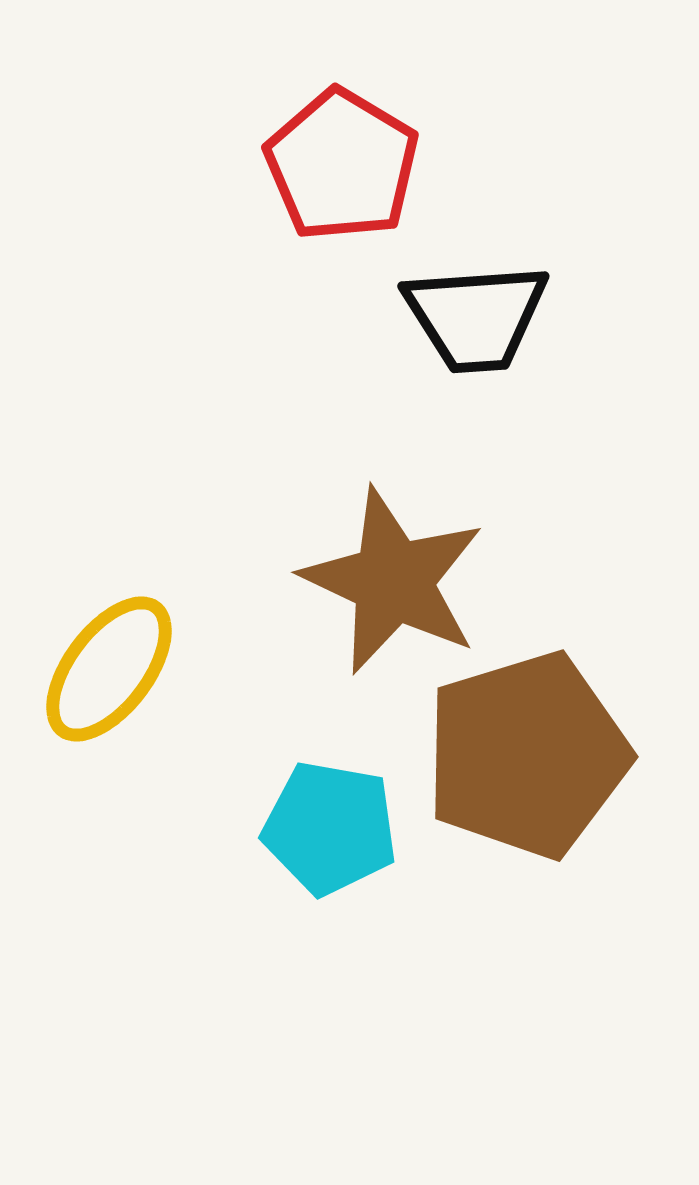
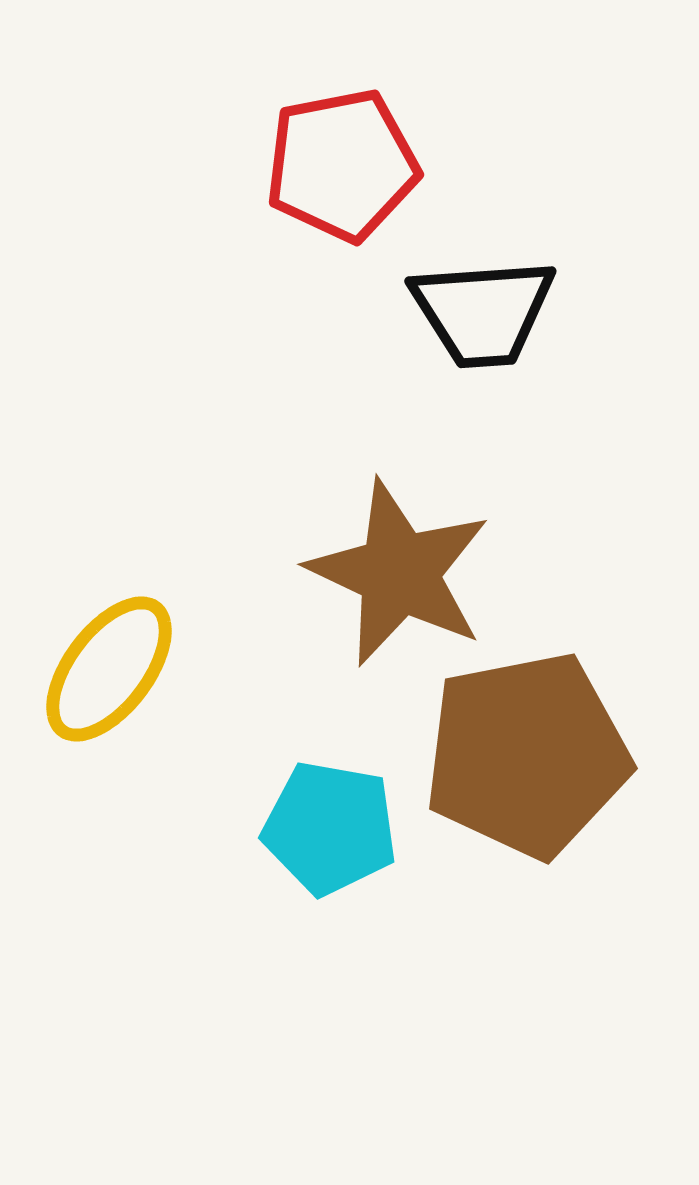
red pentagon: rotated 30 degrees clockwise
black trapezoid: moved 7 px right, 5 px up
brown star: moved 6 px right, 8 px up
brown pentagon: rotated 6 degrees clockwise
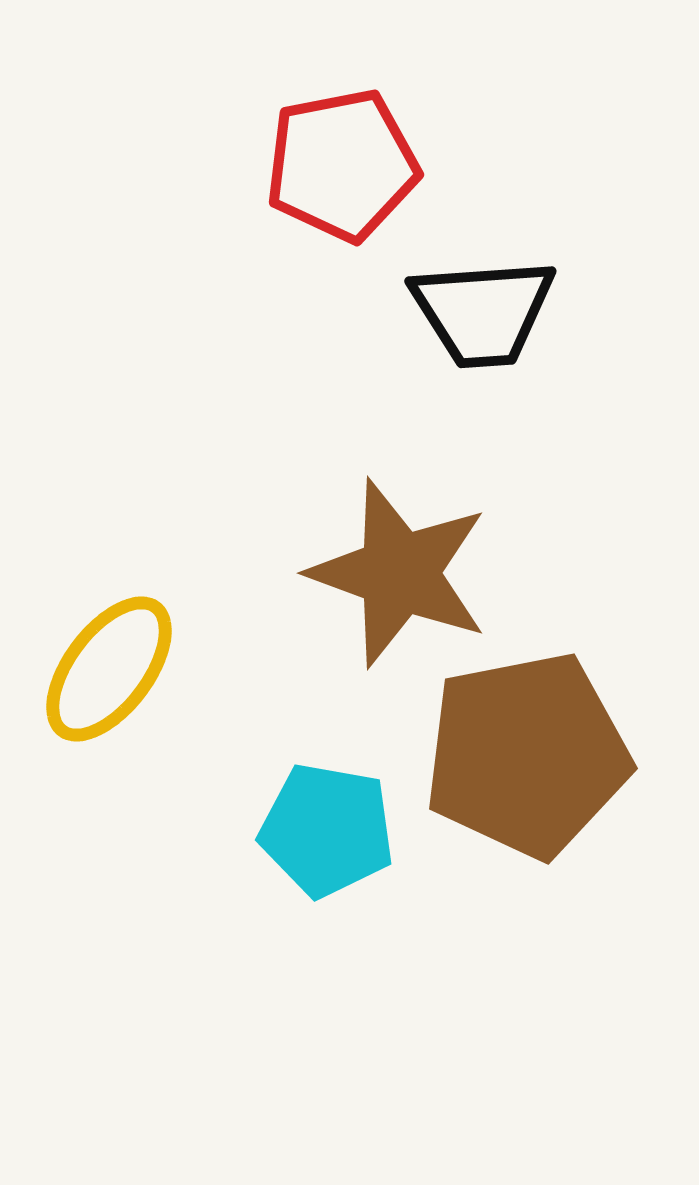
brown star: rotated 5 degrees counterclockwise
cyan pentagon: moved 3 px left, 2 px down
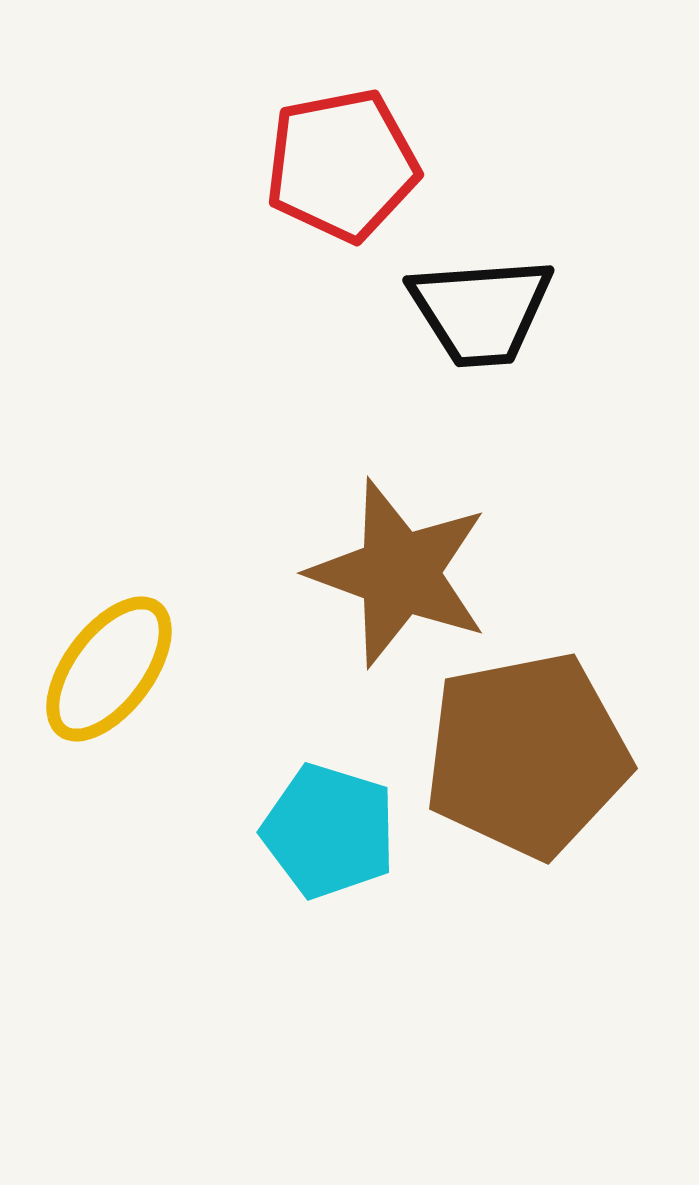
black trapezoid: moved 2 px left, 1 px up
cyan pentagon: moved 2 px right, 1 px down; rotated 7 degrees clockwise
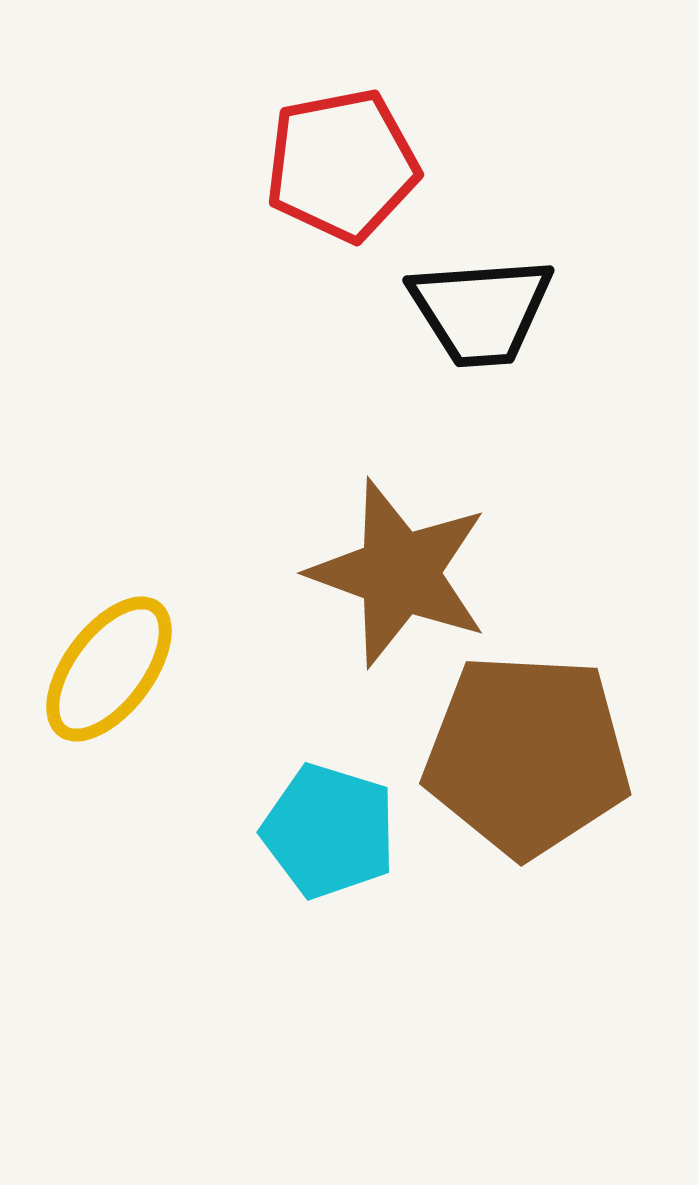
brown pentagon: rotated 14 degrees clockwise
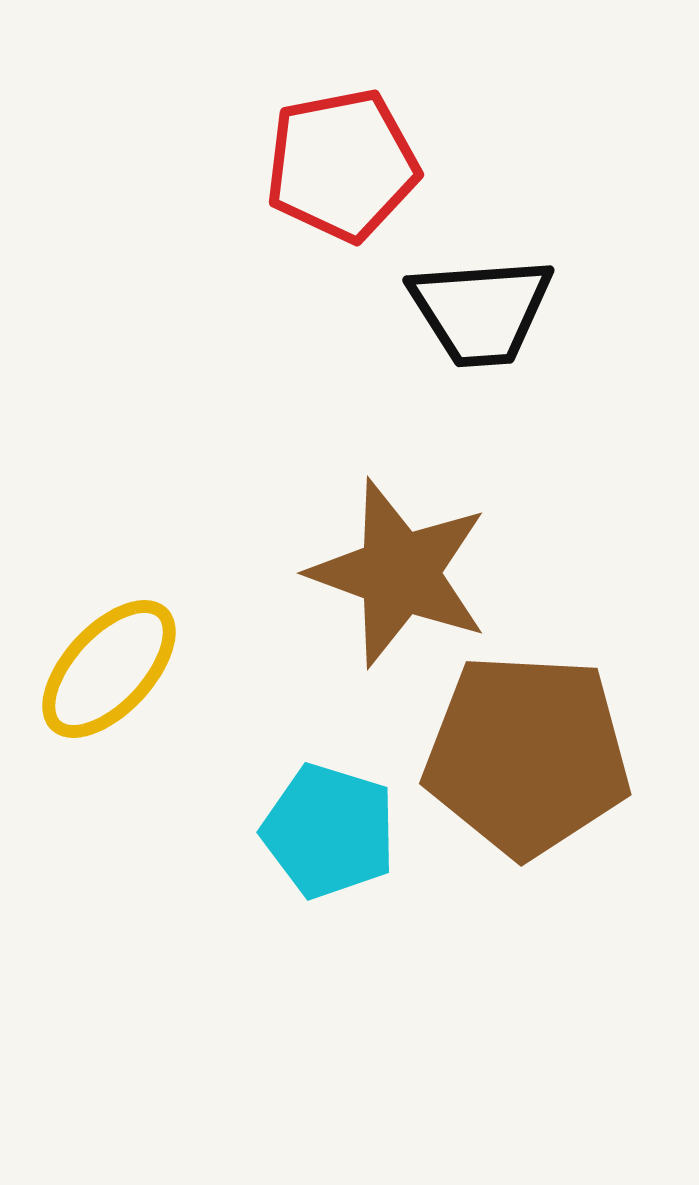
yellow ellipse: rotated 6 degrees clockwise
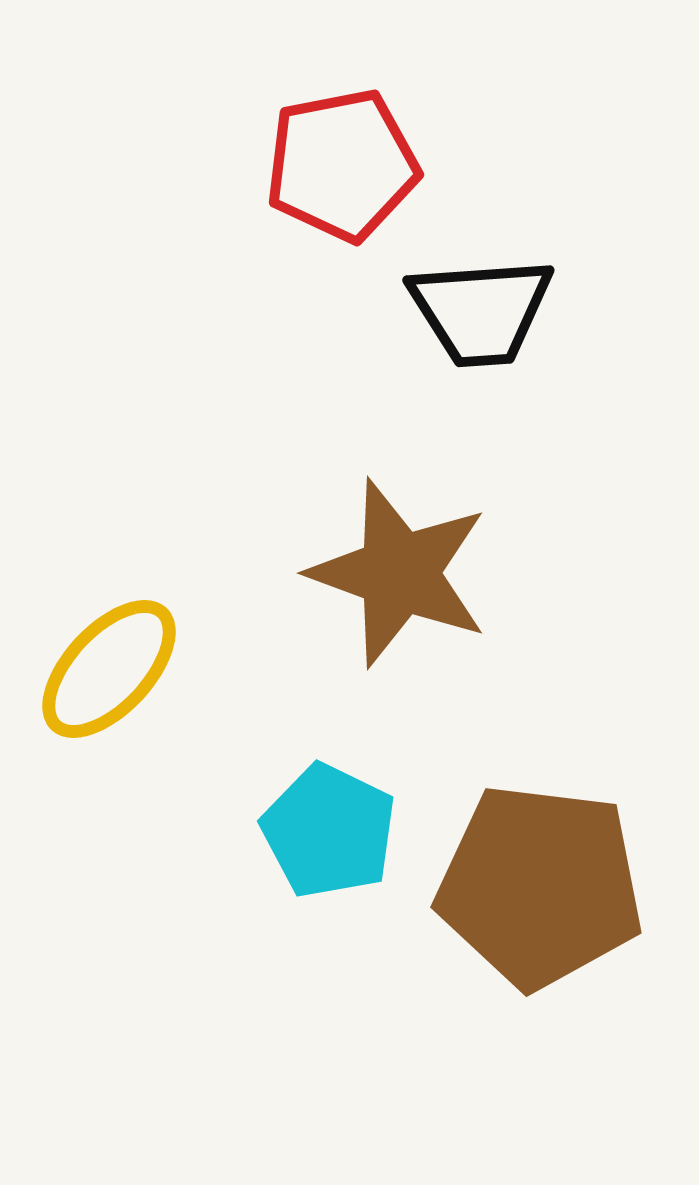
brown pentagon: moved 13 px right, 131 px down; rotated 4 degrees clockwise
cyan pentagon: rotated 9 degrees clockwise
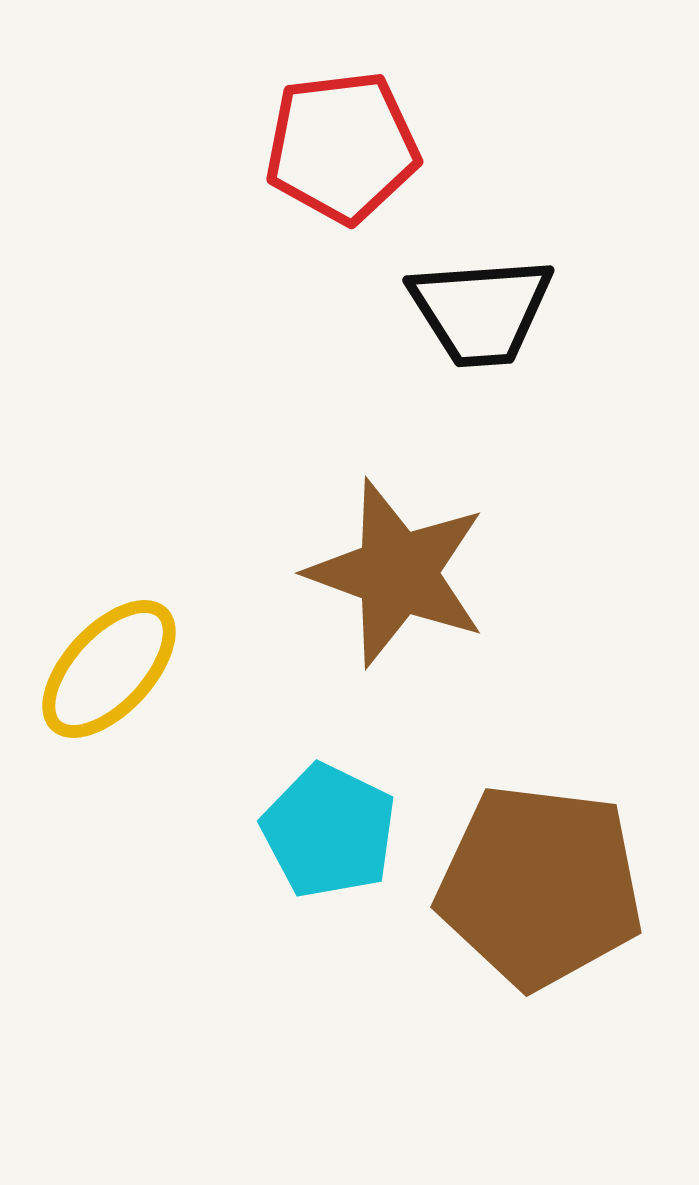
red pentagon: moved 18 px up; rotated 4 degrees clockwise
brown star: moved 2 px left
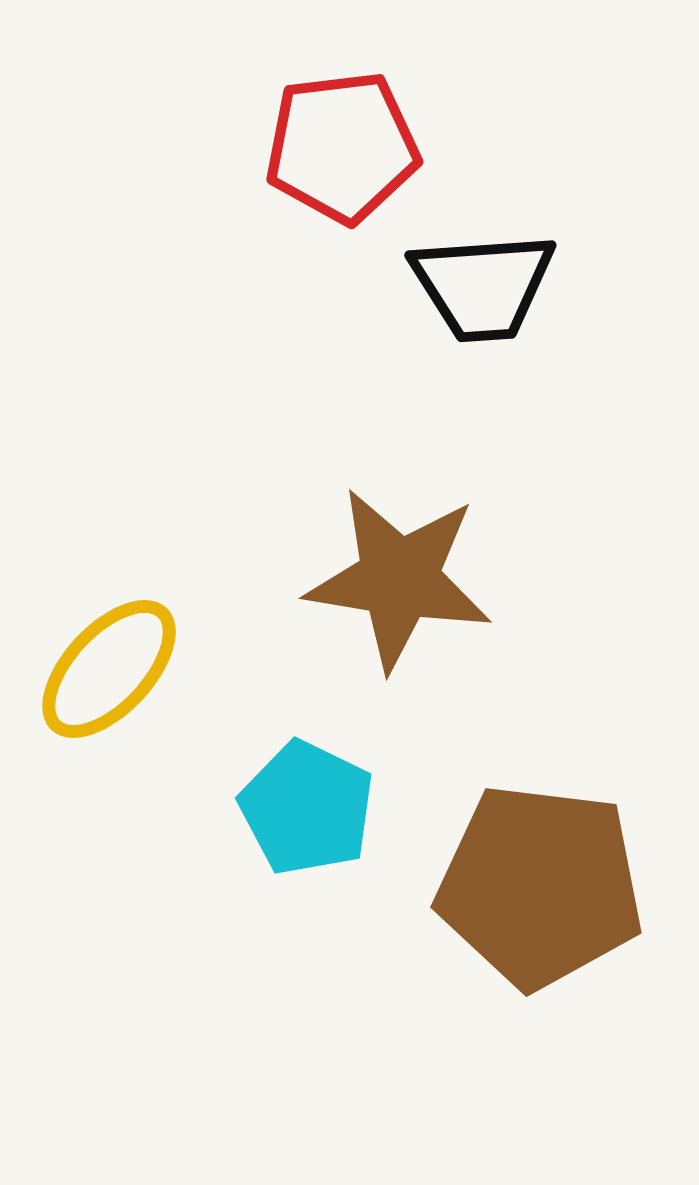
black trapezoid: moved 2 px right, 25 px up
brown star: moved 2 px right, 6 px down; rotated 11 degrees counterclockwise
cyan pentagon: moved 22 px left, 23 px up
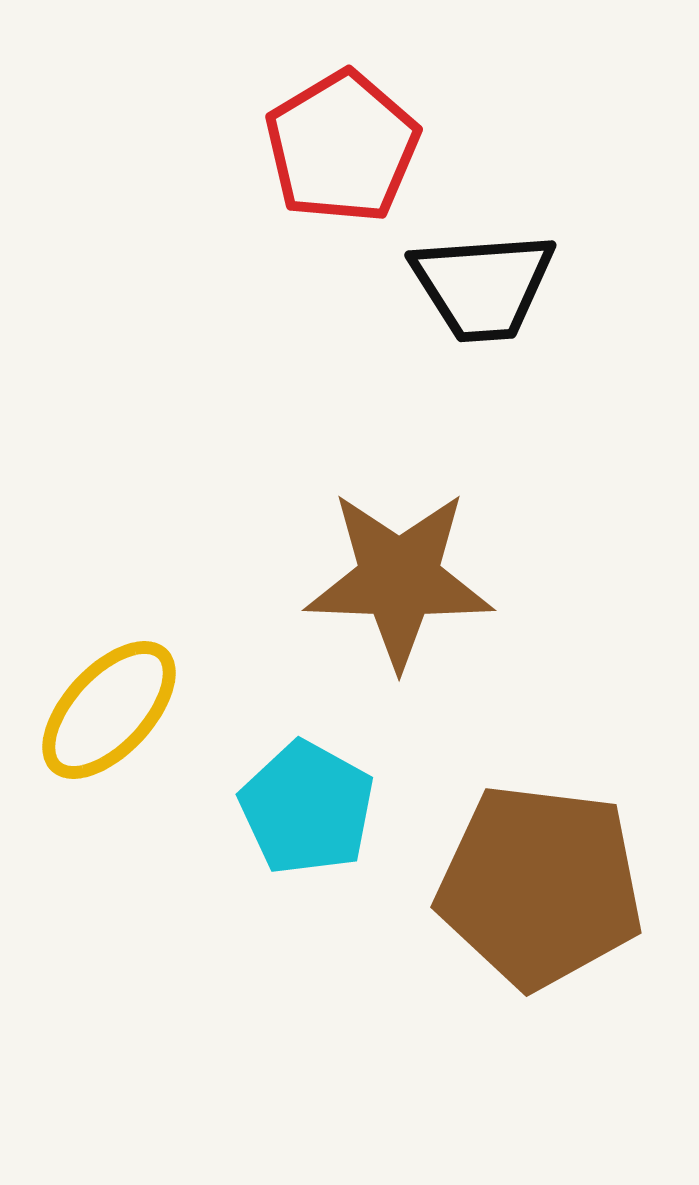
red pentagon: rotated 24 degrees counterclockwise
brown star: rotated 7 degrees counterclockwise
yellow ellipse: moved 41 px down
cyan pentagon: rotated 3 degrees clockwise
